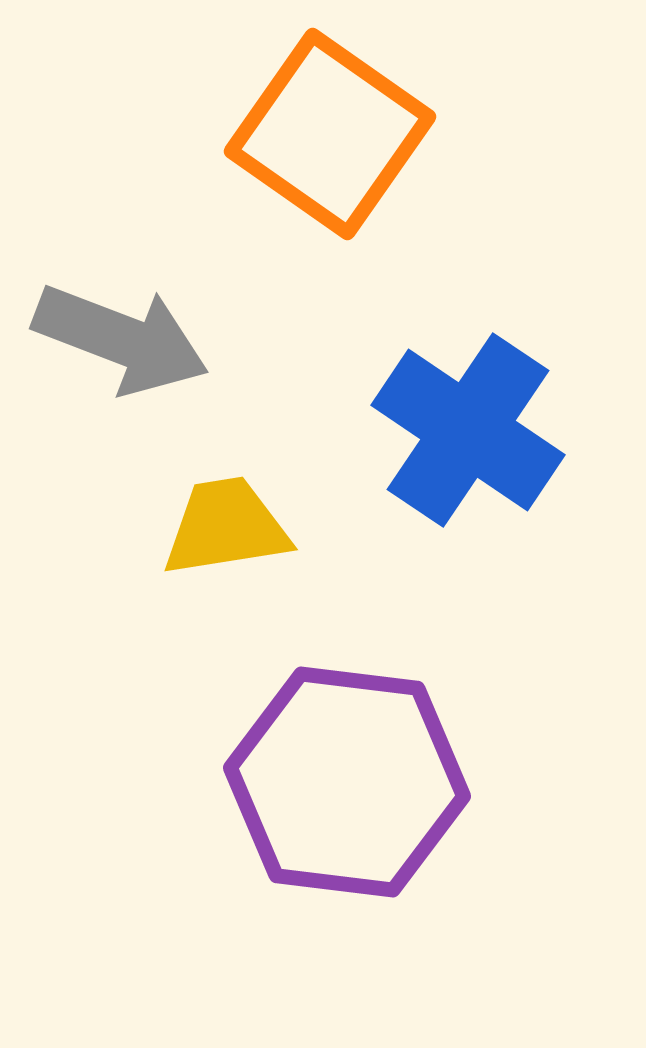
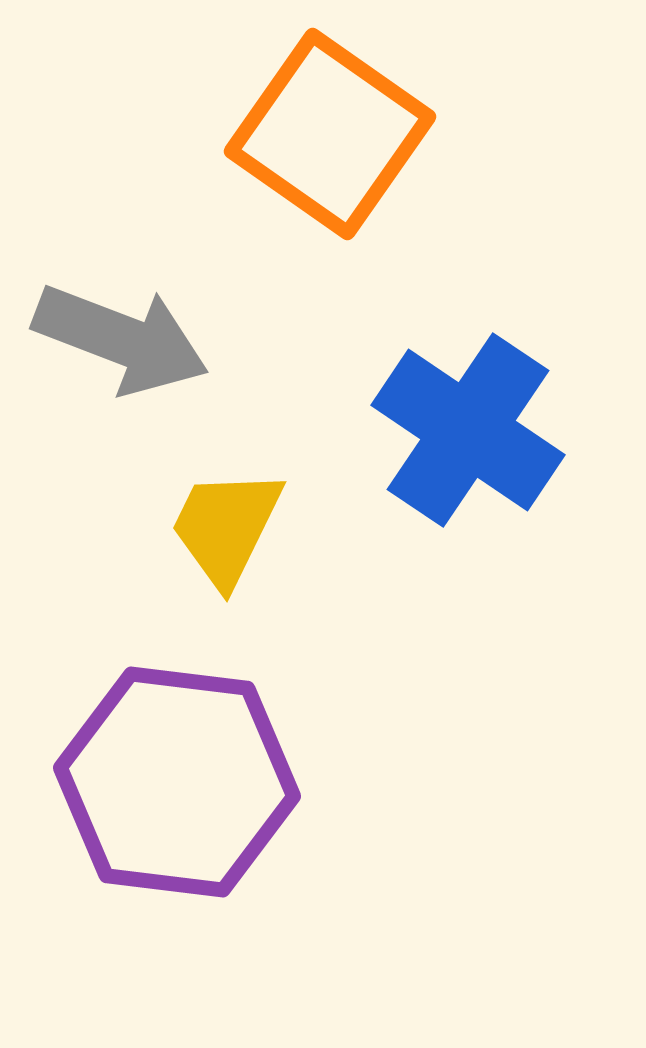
yellow trapezoid: rotated 55 degrees counterclockwise
purple hexagon: moved 170 px left
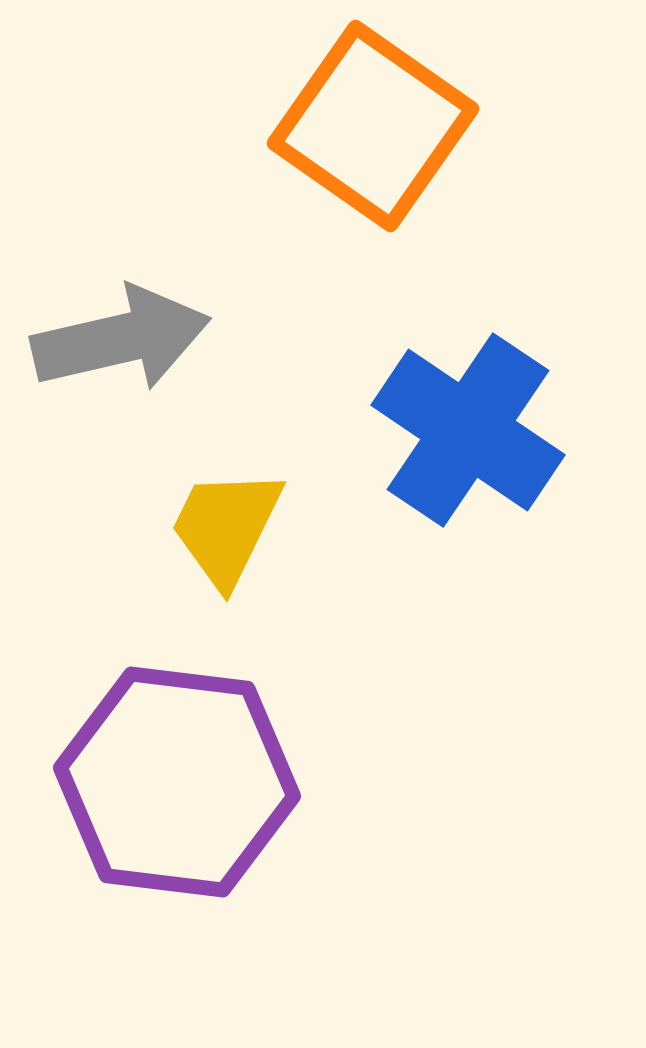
orange square: moved 43 px right, 8 px up
gray arrow: rotated 34 degrees counterclockwise
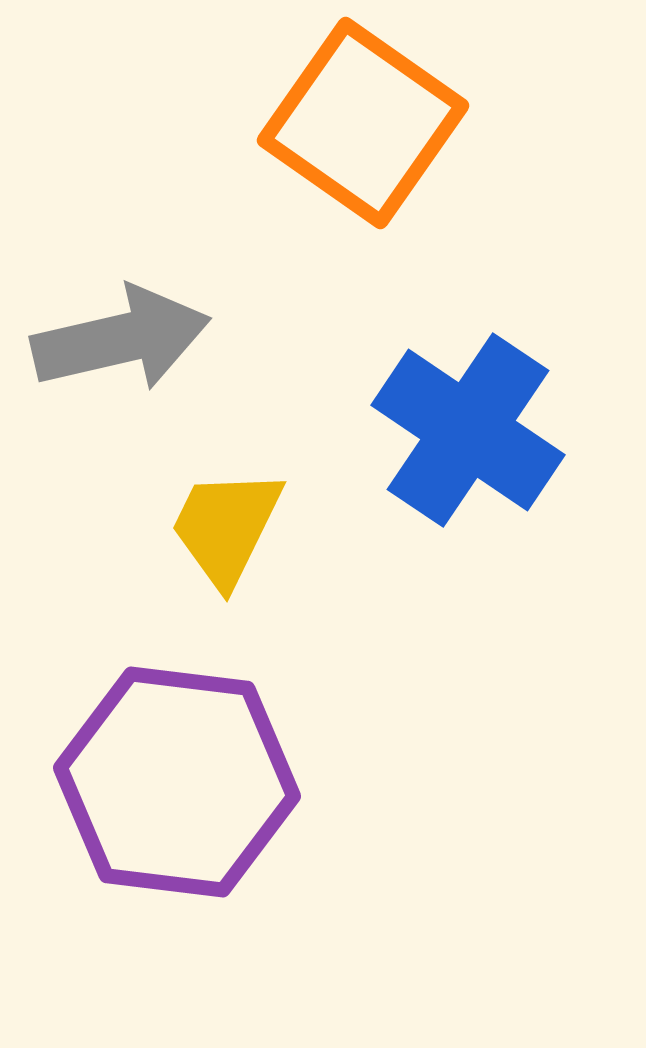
orange square: moved 10 px left, 3 px up
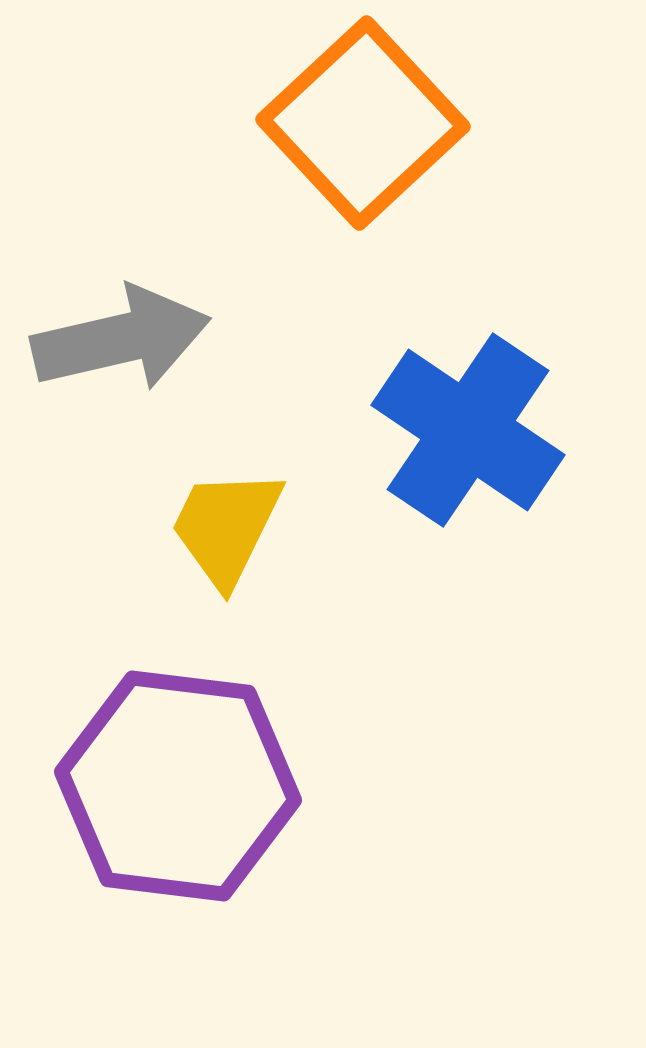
orange square: rotated 12 degrees clockwise
purple hexagon: moved 1 px right, 4 px down
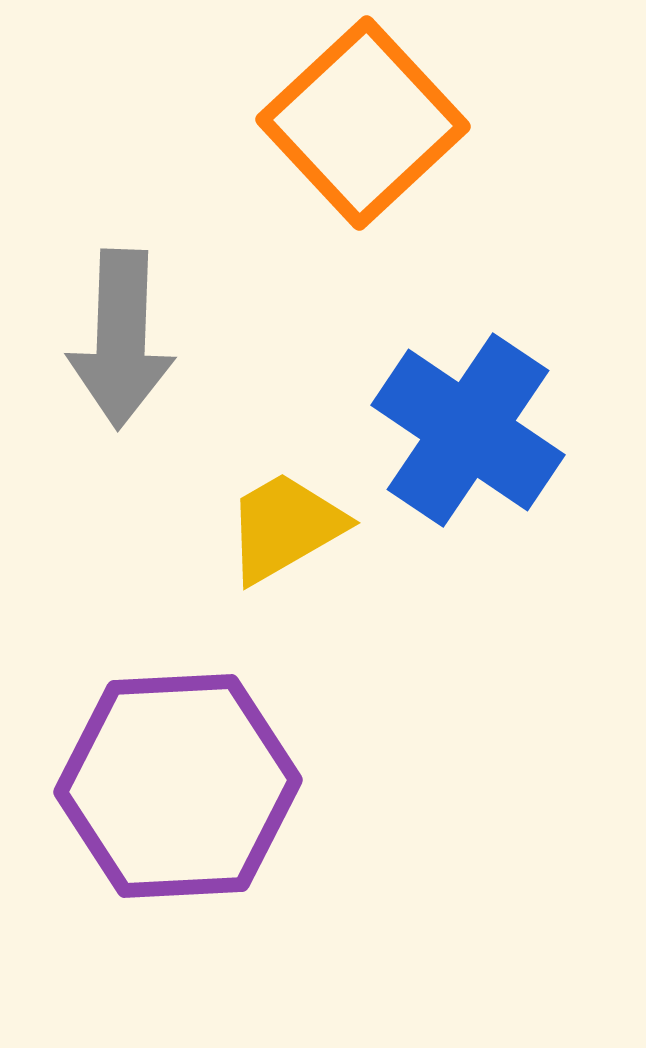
gray arrow: rotated 105 degrees clockwise
yellow trapezoid: moved 59 px right; rotated 34 degrees clockwise
purple hexagon: rotated 10 degrees counterclockwise
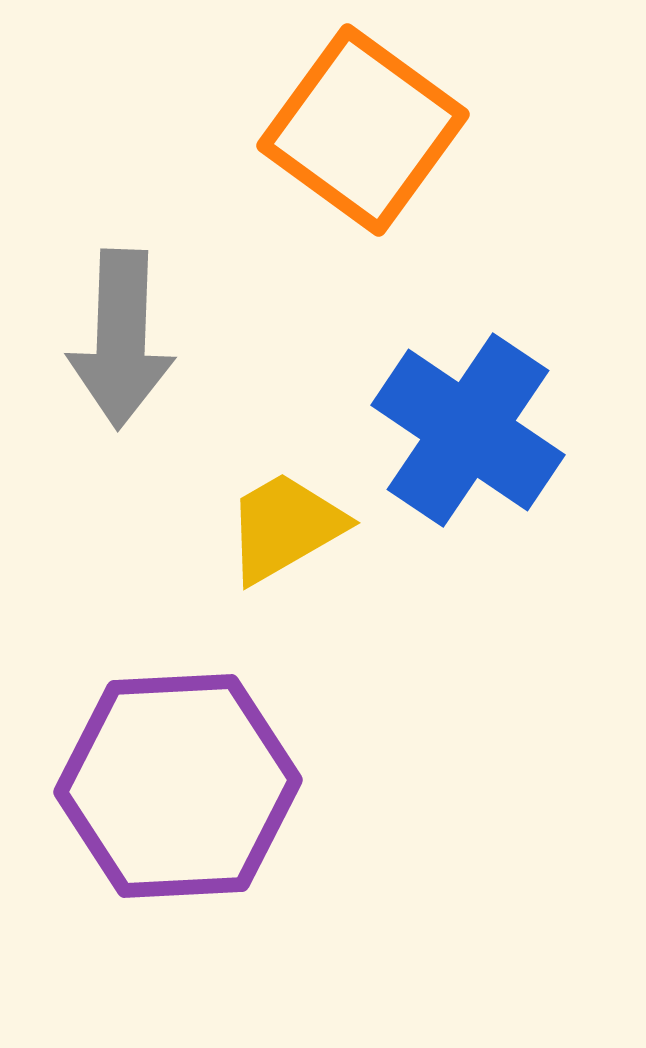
orange square: moved 7 px down; rotated 11 degrees counterclockwise
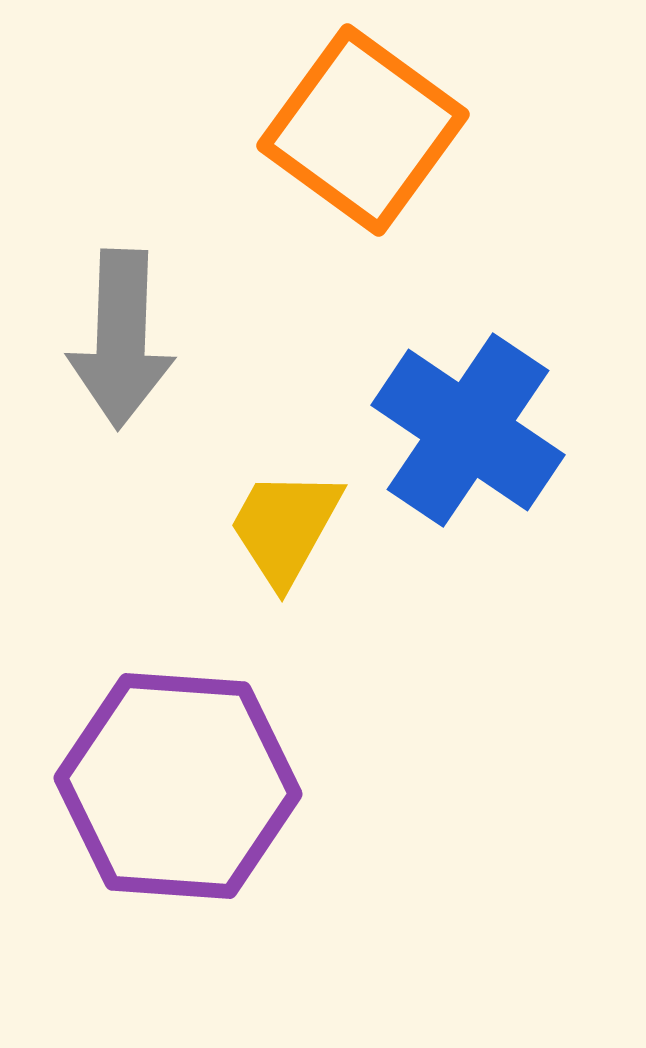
yellow trapezoid: rotated 31 degrees counterclockwise
purple hexagon: rotated 7 degrees clockwise
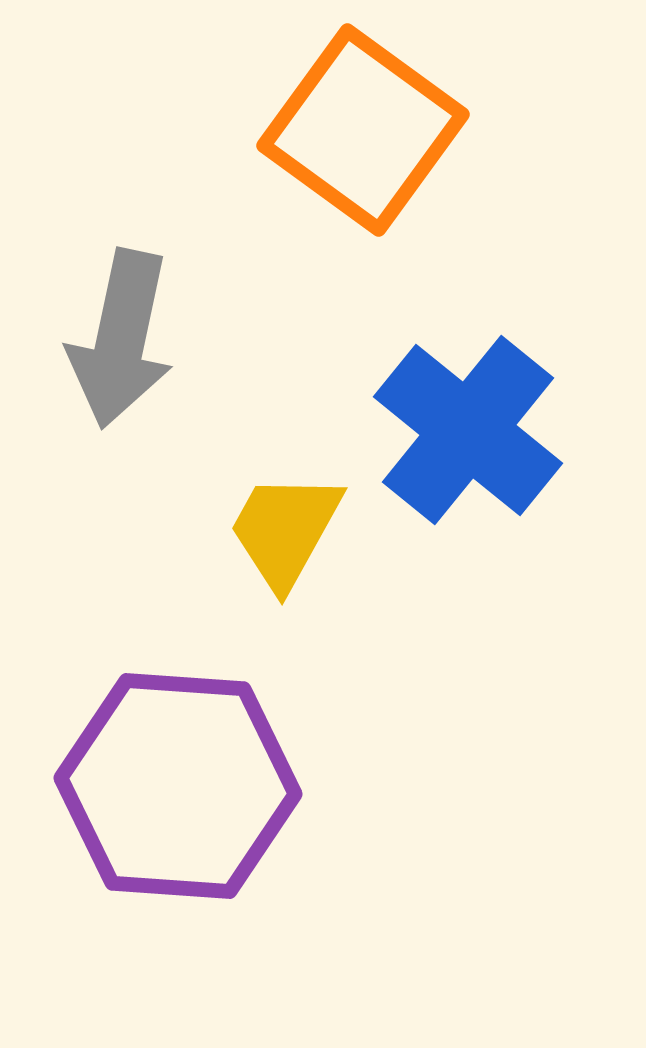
gray arrow: rotated 10 degrees clockwise
blue cross: rotated 5 degrees clockwise
yellow trapezoid: moved 3 px down
